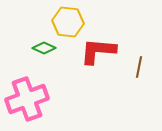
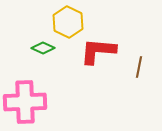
yellow hexagon: rotated 20 degrees clockwise
green diamond: moved 1 px left
pink cross: moved 2 px left, 3 px down; rotated 18 degrees clockwise
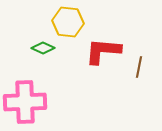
yellow hexagon: rotated 20 degrees counterclockwise
red L-shape: moved 5 px right
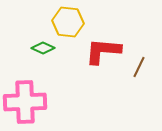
brown line: rotated 15 degrees clockwise
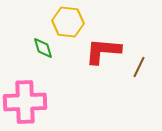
green diamond: rotated 50 degrees clockwise
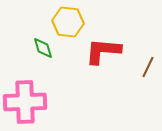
brown line: moved 9 px right
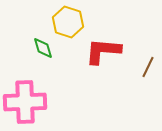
yellow hexagon: rotated 12 degrees clockwise
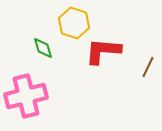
yellow hexagon: moved 6 px right, 1 px down
pink cross: moved 1 px right, 6 px up; rotated 12 degrees counterclockwise
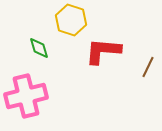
yellow hexagon: moved 3 px left, 3 px up
green diamond: moved 4 px left
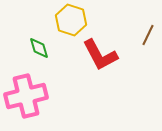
red L-shape: moved 3 px left, 4 px down; rotated 123 degrees counterclockwise
brown line: moved 32 px up
